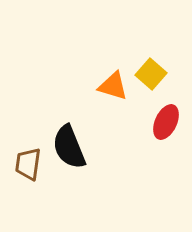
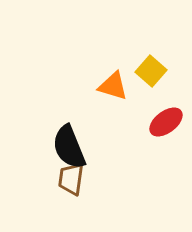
yellow square: moved 3 px up
red ellipse: rotated 28 degrees clockwise
brown trapezoid: moved 43 px right, 15 px down
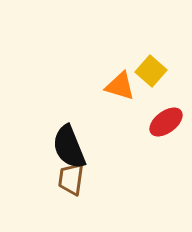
orange triangle: moved 7 px right
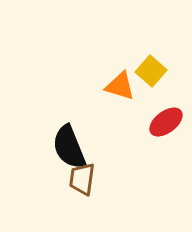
brown trapezoid: moved 11 px right
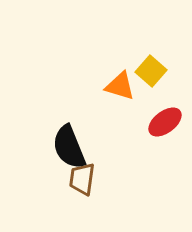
red ellipse: moved 1 px left
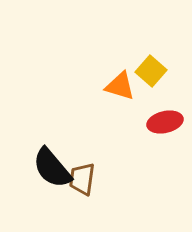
red ellipse: rotated 24 degrees clockwise
black semicircle: moved 17 px left, 21 px down; rotated 18 degrees counterclockwise
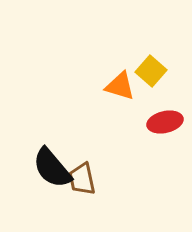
brown trapezoid: rotated 20 degrees counterclockwise
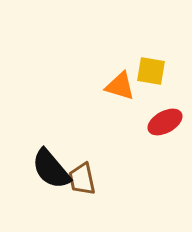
yellow square: rotated 32 degrees counterclockwise
red ellipse: rotated 16 degrees counterclockwise
black semicircle: moved 1 px left, 1 px down
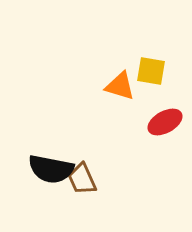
black semicircle: rotated 39 degrees counterclockwise
brown trapezoid: rotated 12 degrees counterclockwise
